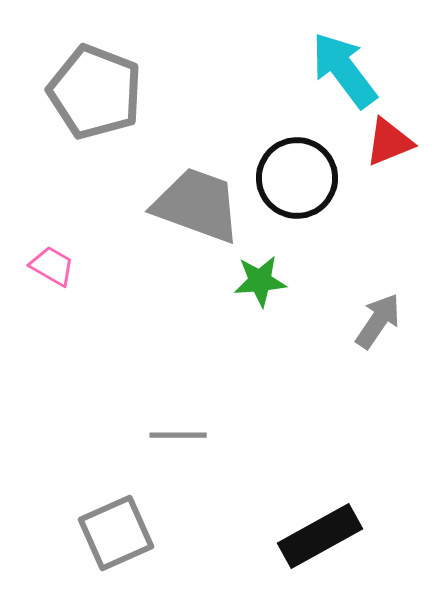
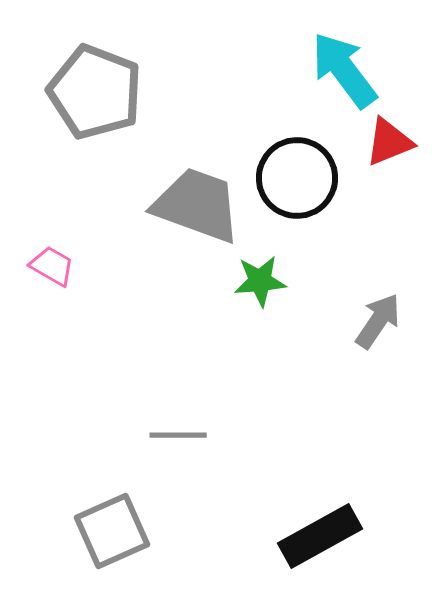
gray square: moved 4 px left, 2 px up
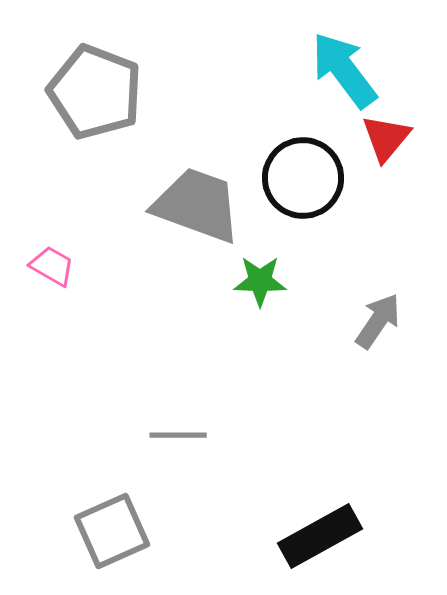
red triangle: moved 3 px left, 4 px up; rotated 28 degrees counterclockwise
black circle: moved 6 px right
green star: rotated 6 degrees clockwise
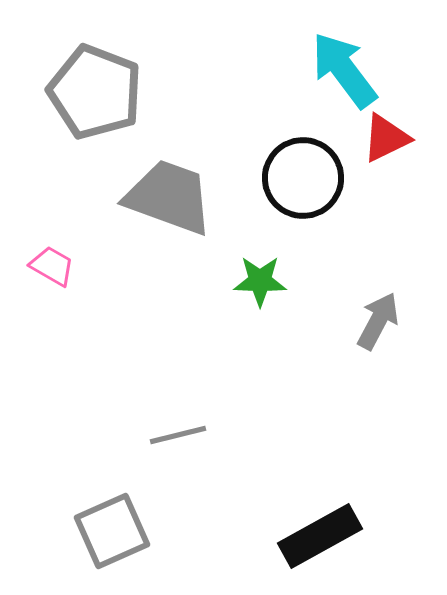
red triangle: rotated 24 degrees clockwise
gray trapezoid: moved 28 px left, 8 px up
gray arrow: rotated 6 degrees counterclockwise
gray line: rotated 14 degrees counterclockwise
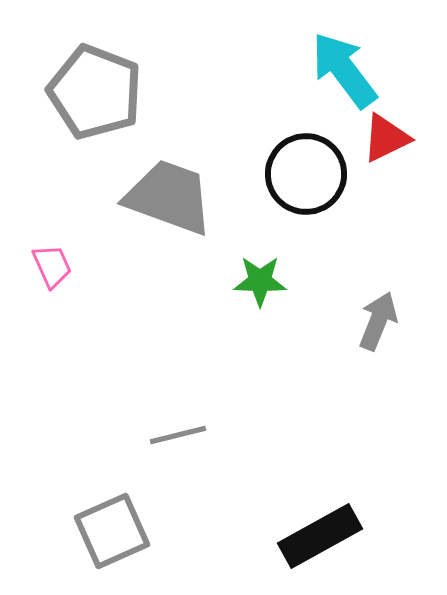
black circle: moved 3 px right, 4 px up
pink trapezoid: rotated 36 degrees clockwise
gray arrow: rotated 6 degrees counterclockwise
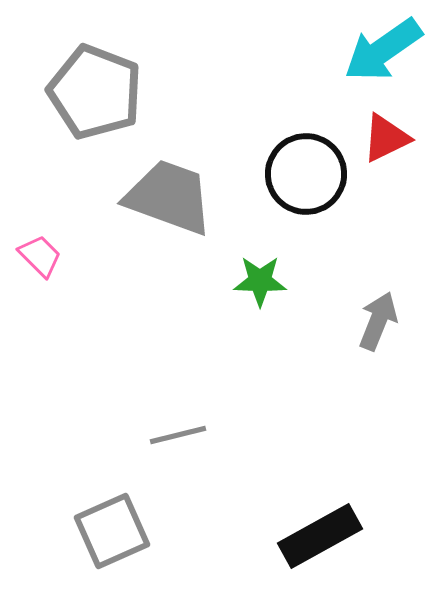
cyan arrow: moved 39 px right, 20 px up; rotated 88 degrees counterclockwise
pink trapezoid: moved 12 px left, 10 px up; rotated 21 degrees counterclockwise
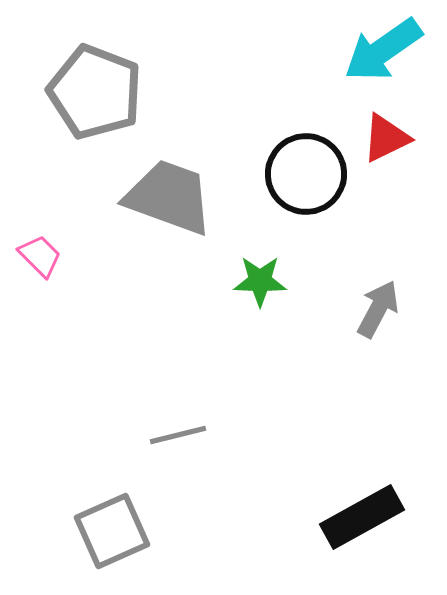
gray arrow: moved 12 px up; rotated 6 degrees clockwise
black rectangle: moved 42 px right, 19 px up
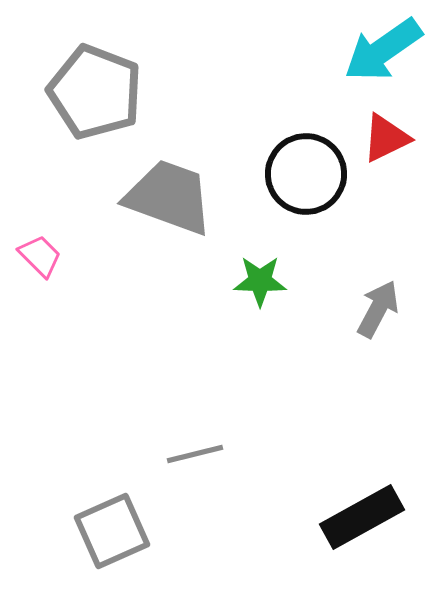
gray line: moved 17 px right, 19 px down
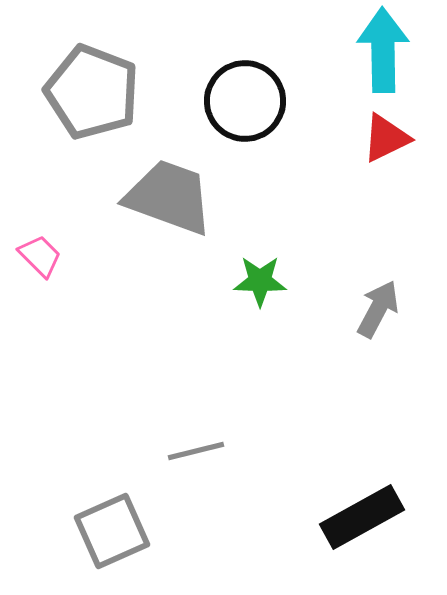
cyan arrow: rotated 124 degrees clockwise
gray pentagon: moved 3 px left
black circle: moved 61 px left, 73 px up
gray line: moved 1 px right, 3 px up
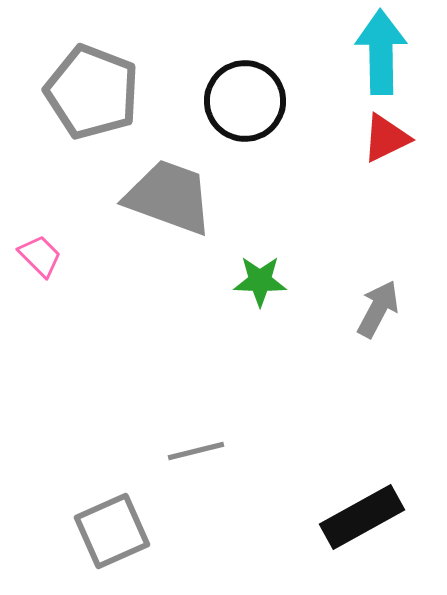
cyan arrow: moved 2 px left, 2 px down
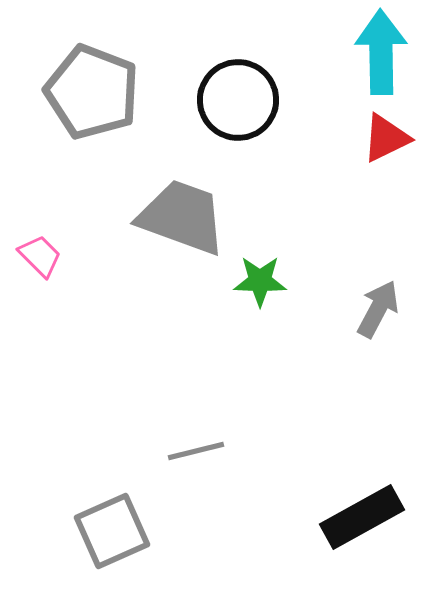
black circle: moved 7 px left, 1 px up
gray trapezoid: moved 13 px right, 20 px down
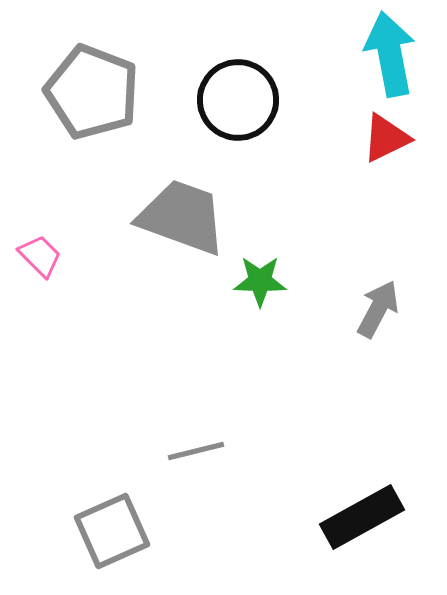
cyan arrow: moved 9 px right, 2 px down; rotated 10 degrees counterclockwise
